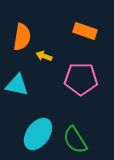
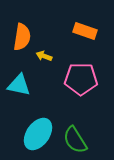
cyan triangle: moved 2 px right
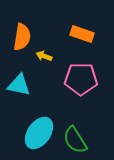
orange rectangle: moved 3 px left, 3 px down
cyan ellipse: moved 1 px right, 1 px up
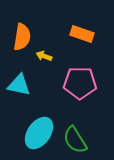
pink pentagon: moved 1 px left, 4 px down
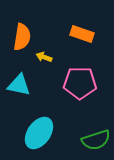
yellow arrow: moved 1 px down
green semicircle: moved 21 px right; rotated 76 degrees counterclockwise
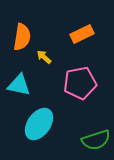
orange rectangle: rotated 45 degrees counterclockwise
yellow arrow: rotated 21 degrees clockwise
pink pentagon: rotated 12 degrees counterclockwise
cyan ellipse: moved 9 px up
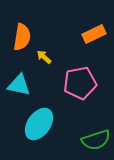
orange rectangle: moved 12 px right
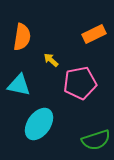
yellow arrow: moved 7 px right, 3 px down
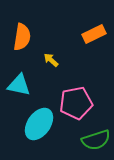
pink pentagon: moved 4 px left, 20 px down
